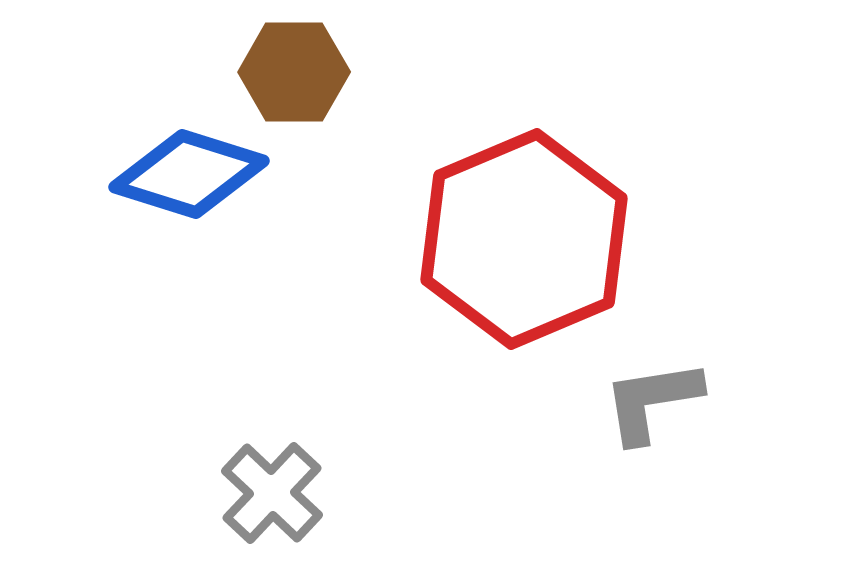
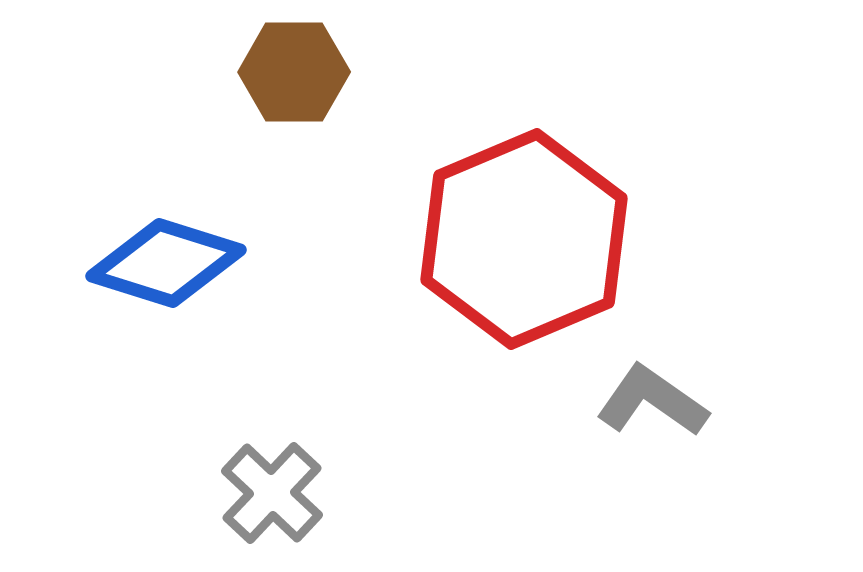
blue diamond: moved 23 px left, 89 px down
gray L-shape: rotated 44 degrees clockwise
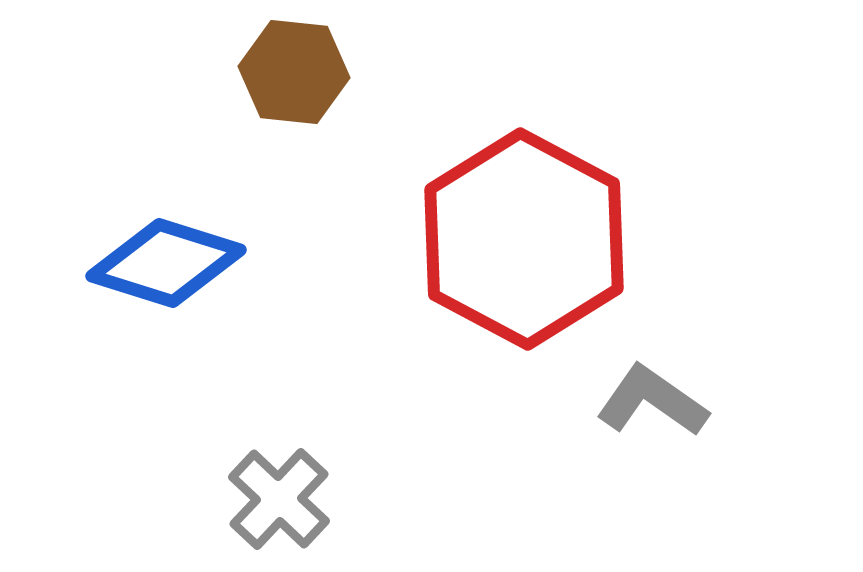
brown hexagon: rotated 6 degrees clockwise
red hexagon: rotated 9 degrees counterclockwise
gray cross: moved 7 px right, 6 px down
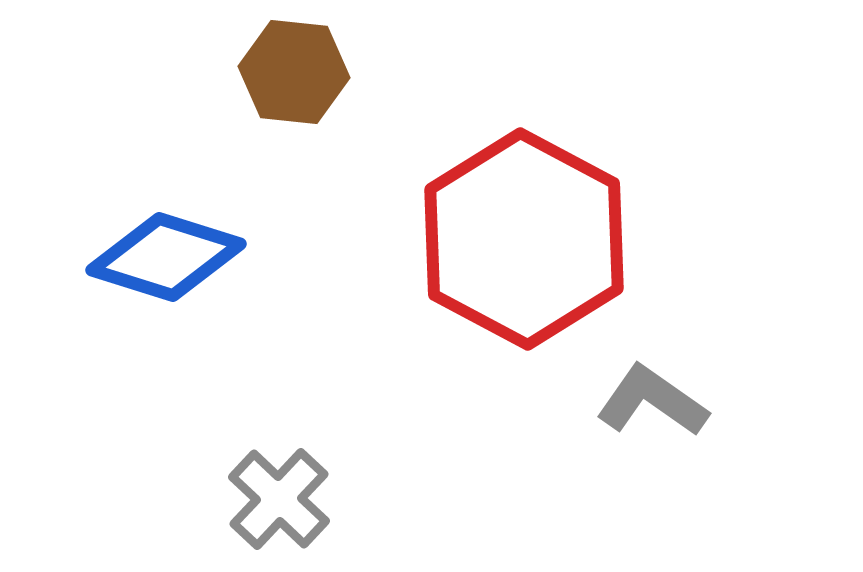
blue diamond: moved 6 px up
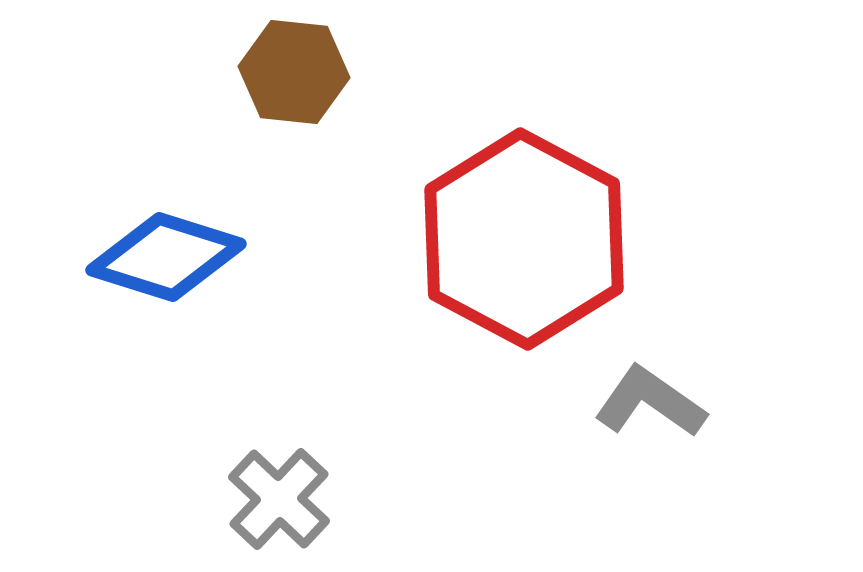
gray L-shape: moved 2 px left, 1 px down
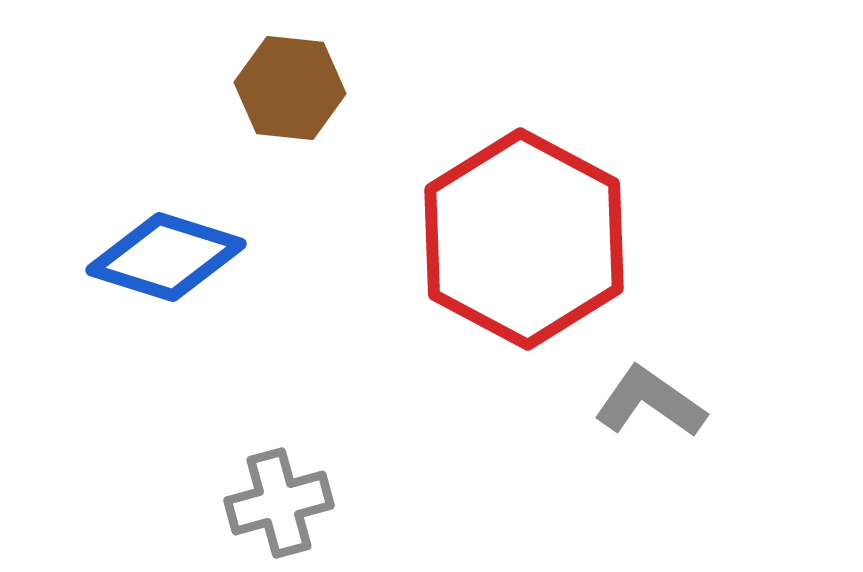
brown hexagon: moved 4 px left, 16 px down
gray cross: moved 4 px down; rotated 32 degrees clockwise
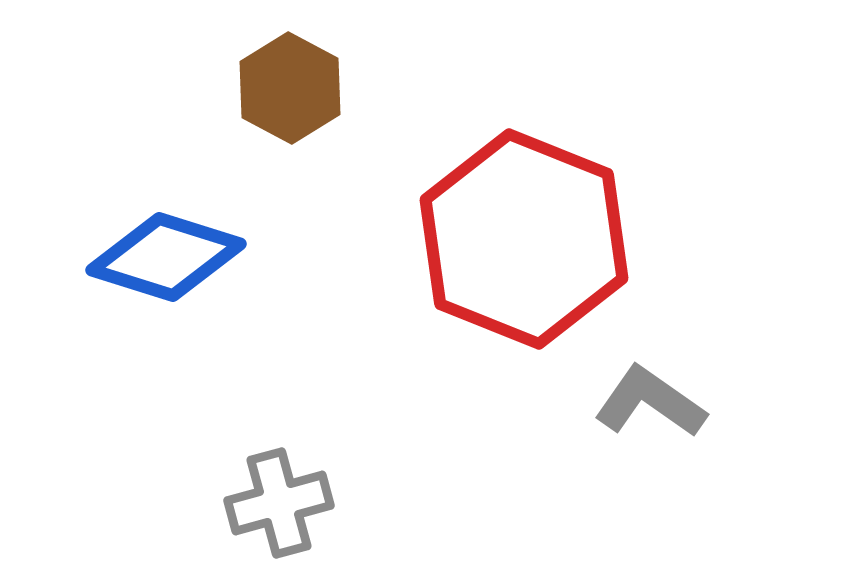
brown hexagon: rotated 22 degrees clockwise
red hexagon: rotated 6 degrees counterclockwise
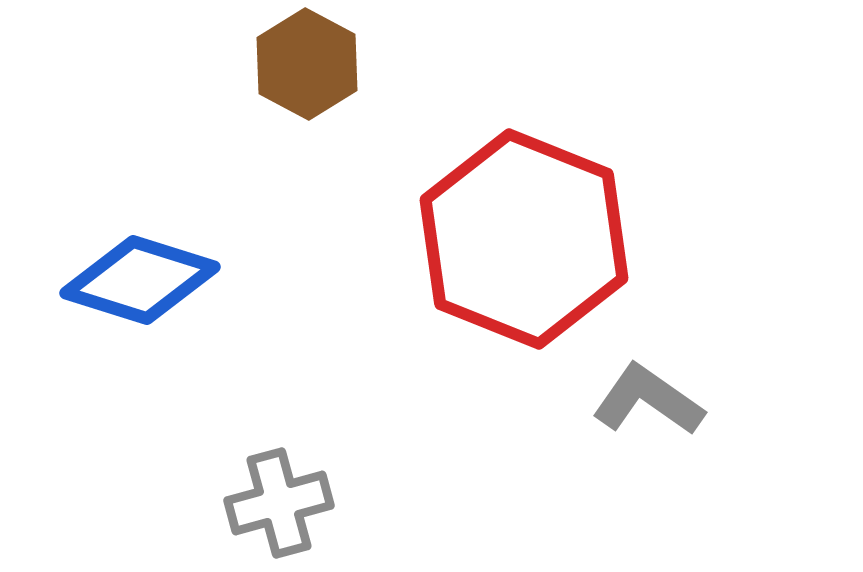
brown hexagon: moved 17 px right, 24 px up
blue diamond: moved 26 px left, 23 px down
gray L-shape: moved 2 px left, 2 px up
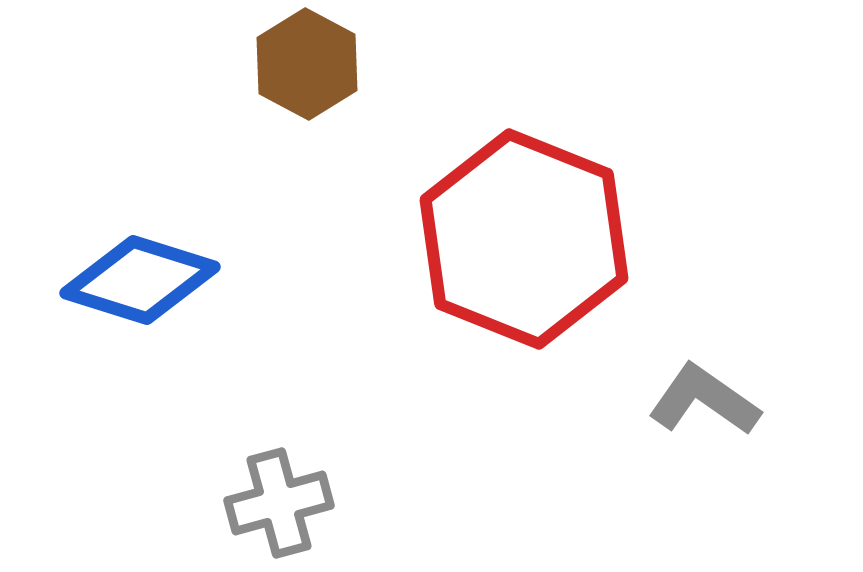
gray L-shape: moved 56 px right
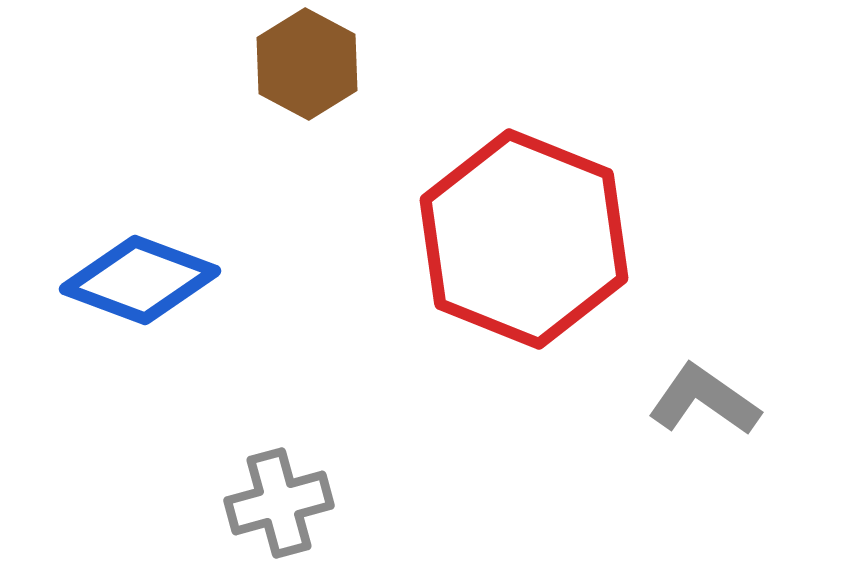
blue diamond: rotated 3 degrees clockwise
